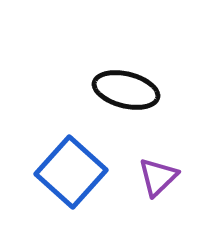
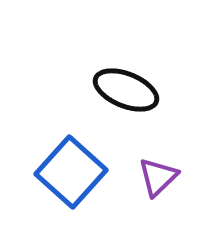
black ellipse: rotated 8 degrees clockwise
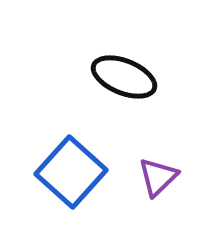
black ellipse: moved 2 px left, 13 px up
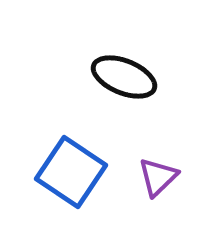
blue square: rotated 8 degrees counterclockwise
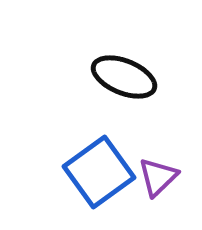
blue square: moved 28 px right; rotated 20 degrees clockwise
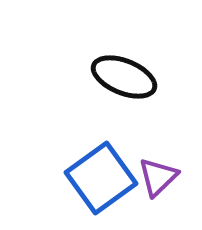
blue square: moved 2 px right, 6 px down
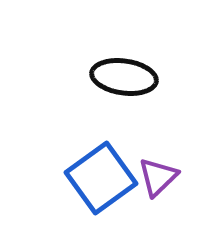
black ellipse: rotated 14 degrees counterclockwise
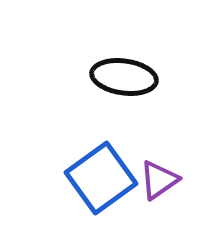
purple triangle: moved 1 px right, 3 px down; rotated 9 degrees clockwise
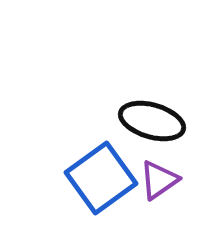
black ellipse: moved 28 px right, 44 px down; rotated 8 degrees clockwise
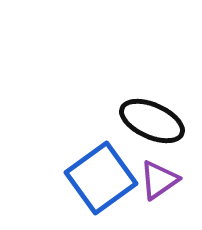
black ellipse: rotated 8 degrees clockwise
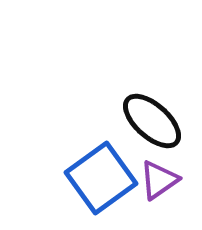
black ellipse: rotated 18 degrees clockwise
